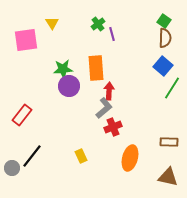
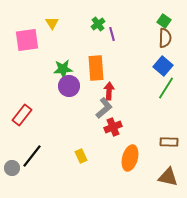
pink square: moved 1 px right
green line: moved 6 px left
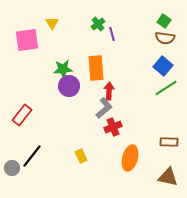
brown semicircle: rotated 96 degrees clockwise
green line: rotated 25 degrees clockwise
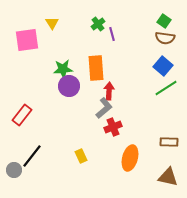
gray circle: moved 2 px right, 2 px down
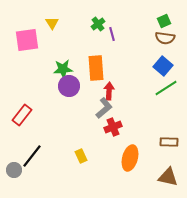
green square: rotated 32 degrees clockwise
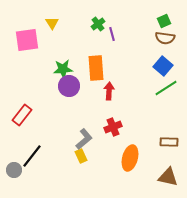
gray L-shape: moved 20 px left, 31 px down
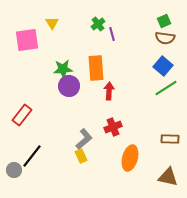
brown rectangle: moved 1 px right, 3 px up
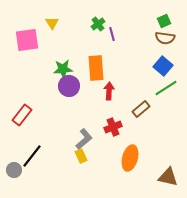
brown rectangle: moved 29 px left, 30 px up; rotated 42 degrees counterclockwise
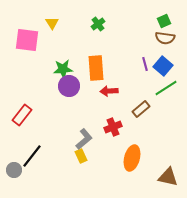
purple line: moved 33 px right, 30 px down
pink square: rotated 15 degrees clockwise
red arrow: rotated 96 degrees counterclockwise
orange ellipse: moved 2 px right
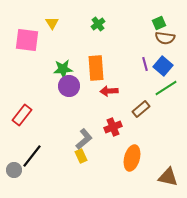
green square: moved 5 px left, 2 px down
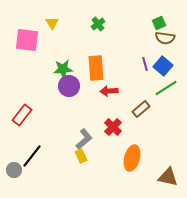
red cross: rotated 24 degrees counterclockwise
